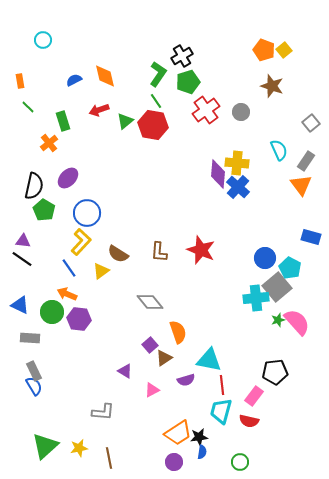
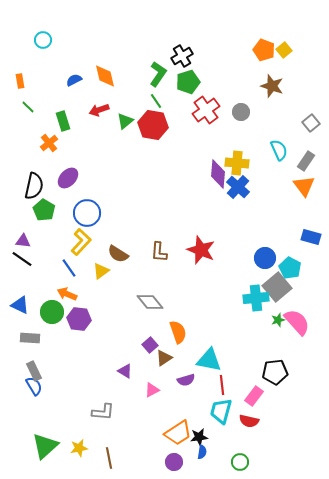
orange triangle at (301, 185): moved 3 px right, 1 px down
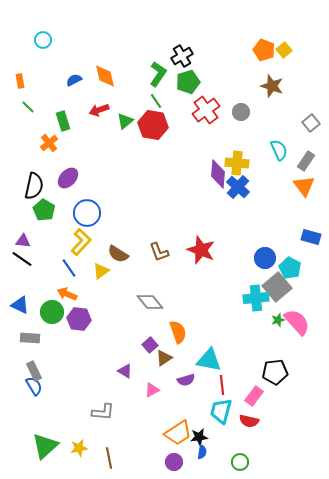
brown L-shape at (159, 252): rotated 25 degrees counterclockwise
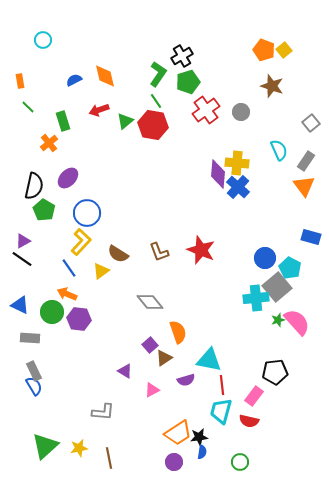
purple triangle at (23, 241): rotated 35 degrees counterclockwise
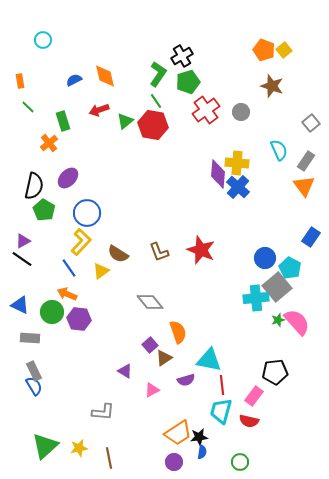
blue rectangle at (311, 237): rotated 72 degrees counterclockwise
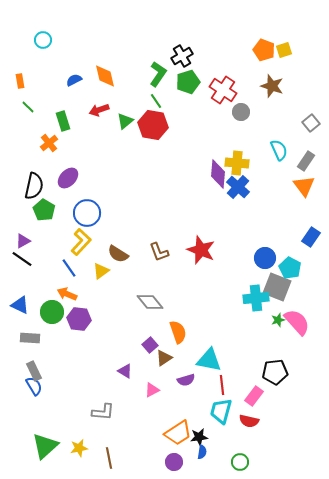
yellow square at (284, 50): rotated 21 degrees clockwise
red cross at (206, 110): moved 17 px right, 20 px up; rotated 20 degrees counterclockwise
gray square at (277, 287): rotated 28 degrees counterclockwise
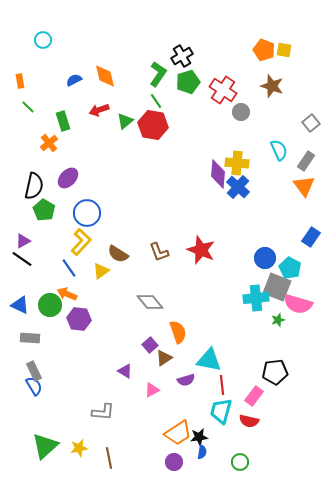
yellow square at (284, 50): rotated 28 degrees clockwise
green circle at (52, 312): moved 2 px left, 7 px up
pink semicircle at (297, 322): moved 1 px right, 18 px up; rotated 148 degrees clockwise
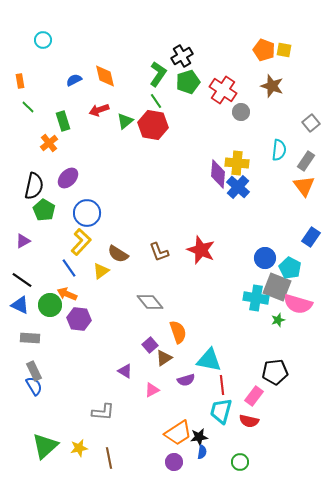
cyan semicircle at (279, 150): rotated 30 degrees clockwise
black line at (22, 259): moved 21 px down
cyan cross at (256, 298): rotated 15 degrees clockwise
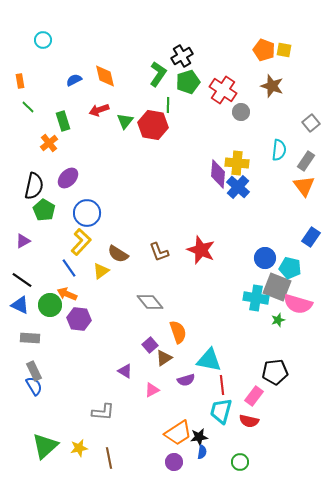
green line at (156, 101): moved 12 px right, 4 px down; rotated 35 degrees clockwise
green triangle at (125, 121): rotated 12 degrees counterclockwise
cyan pentagon at (290, 268): rotated 15 degrees counterclockwise
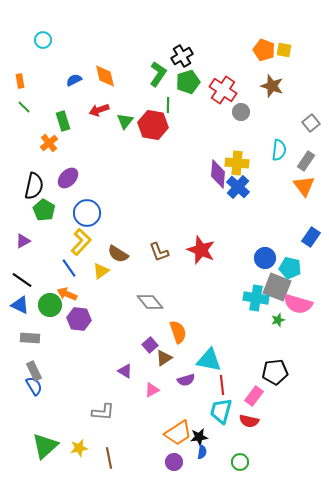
green line at (28, 107): moved 4 px left
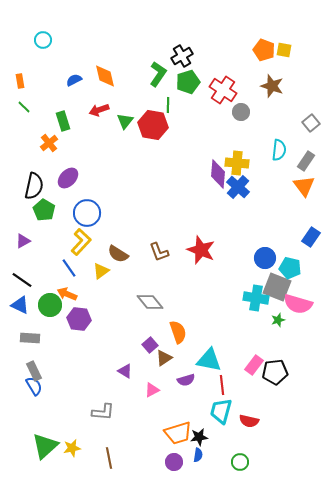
pink rectangle at (254, 396): moved 31 px up
orange trapezoid at (178, 433): rotated 16 degrees clockwise
yellow star at (79, 448): moved 7 px left
blue semicircle at (202, 452): moved 4 px left, 3 px down
